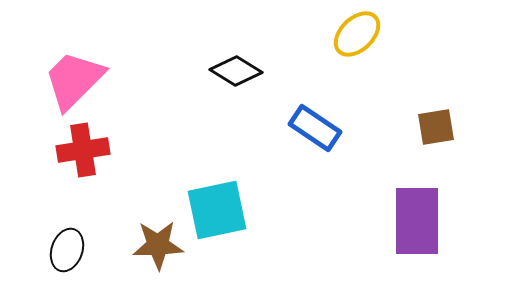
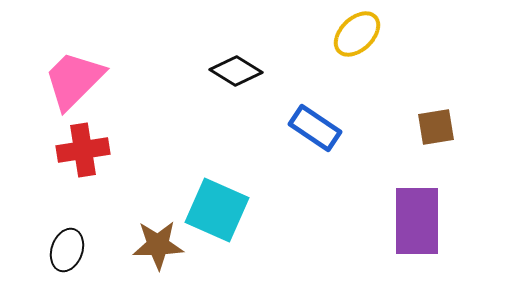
cyan square: rotated 36 degrees clockwise
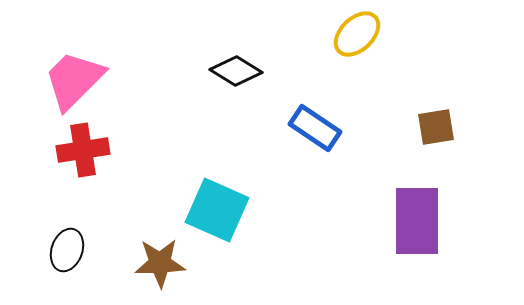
brown star: moved 2 px right, 18 px down
